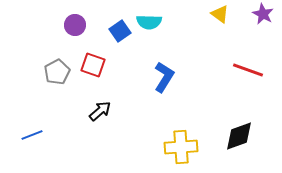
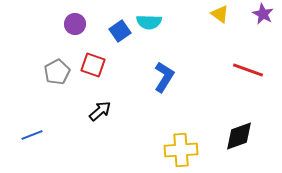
purple circle: moved 1 px up
yellow cross: moved 3 px down
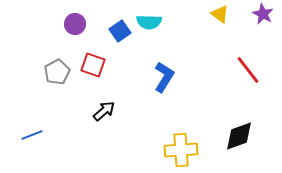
red line: rotated 32 degrees clockwise
black arrow: moved 4 px right
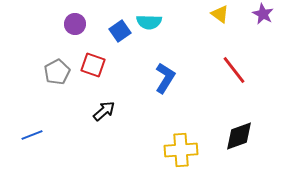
red line: moved 14 px left
blue L-shape: moved 1 px right, 1 px down
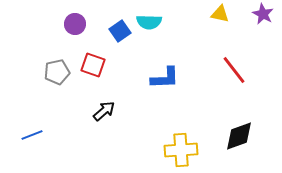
yellow triangle: rotated 24 degrees counterclockwise
gray pentagon: rotated 15 degrees clockwise
blue L-shape: rotated 56 degrees clockwise
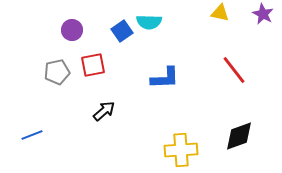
yellow triangle: moved 1 px up
purple circle: moved 3 px left, 6 px down
blue square: moved 2 px right
red square: rotated 30 degrees counterclockwise
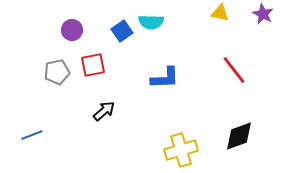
cyan semicircle: moved 2 px right
yellow cross: rotated 12 degrees counterclockwise
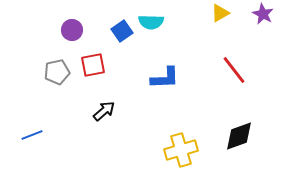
yellow triangle: rotated 42 degrees counterclockwise
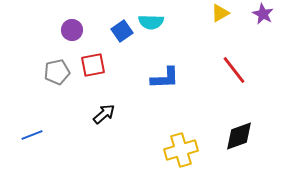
black arrow: moved 3 px down
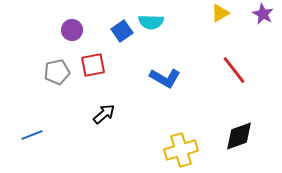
blue L-shape: rotated 32 degrees clockwise
